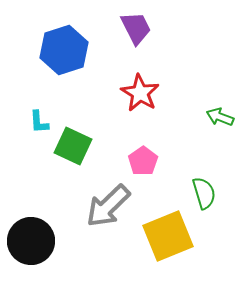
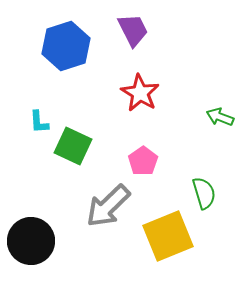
purple trapezoid: moved 3 px left, 2 px down
blue hexagon: moved 2 px right, 4 px up
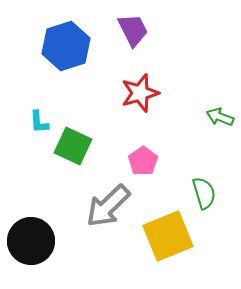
red star: rotated 24 degrees clockwise
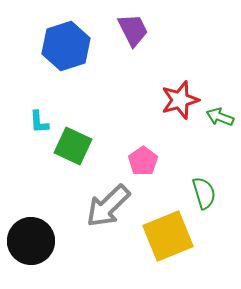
red star: moved 40 px right, 7 px down
